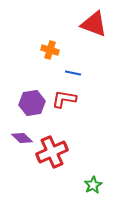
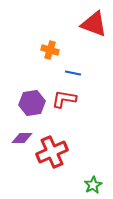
purple diamond: rotated 45 degrees counterclockwise
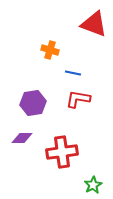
red L-shape: moved 14 px right
purple hexagon: moved 1 px right
red cross: moved 10 px right; rotated 16 degrees clockwise
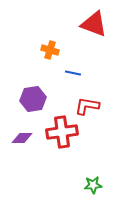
red L-shape: moved 9 px right, 7 px down
purple hexagon: moved 4 px up
red cross: moved 20 px up
green star: rotated 24 degrees clockwise
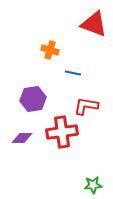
red L-shape: moved 1 px left
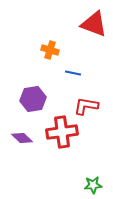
purple diamond: rotated 45 degrees clockwise
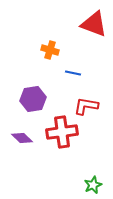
green star: rotated 18 degrees counterclockwise
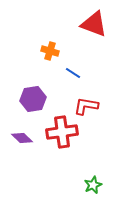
orange cross: moved 1 px down
blue line: rotated 21 degrees clockwise
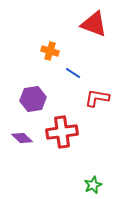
red L-shape: moved 11 px right, 8 px up
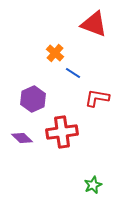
orange cross: moved 5 px right, 2 px down; rotated 24 degrees clockwise
purple hexagon: rotated 15 degrees counterclockwise
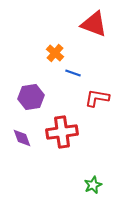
blue line: rotated 14 degrees counterclockwise
purple hexagon: moved 2 px left, 2 px up; rotated 15 degrees clockwise
purple diamond: rotated 25 degrees clockwise
